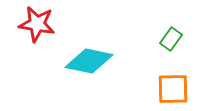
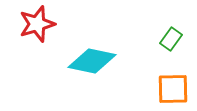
red star: rotated 27 degrees counterclockwise
cyan diamond: moved 3 px right
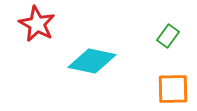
red star: rotated 27 degrees counterclockwise
green rectangle: moved 3 px left, 3 px up
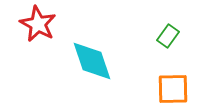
red star: moved 1 px right
cyan diamond: rotated 60 degrees clockwise
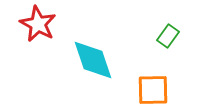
cyan diamond: moved 1 px right, 1 px up
orange square: moved 20 px left, 1 px down
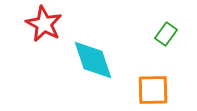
red star: moved 6 px right
green rectangle: moved 2 px left, 2 px up
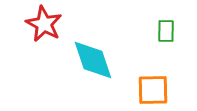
green rectangle: moved 3 px up; rotated 35 degrees counterclockwise
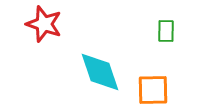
red star: rotated 9 degrees counterclockwise
cyan diamond: moved 7 px right, 12 px down
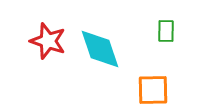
red star: moved 4 px right, 17 px down
cyan diamond: moved 23 px up
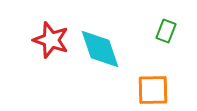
green rectangle: rotated 20 degrees clockwise
red star: moved 3 px right, 1 px up
